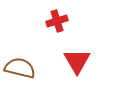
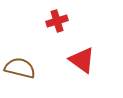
red triangle: moved 5 px right, 1 px up; rotated 24 degrees counterclockwise
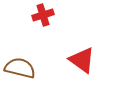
red cross: moved 14 px left, 6 px up
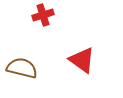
brown semicircle: moved 2 px right
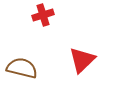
red triangle: rotated 40 degrees clockwise
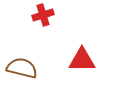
red triangle: rotated 44 degrees clockwise
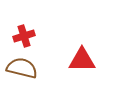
red cross: moved 19 px left, 21 px down
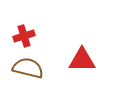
brown semicircle: moved 6 px right
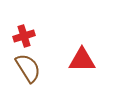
brown semicircle: rotated 44 degrees clockwise
